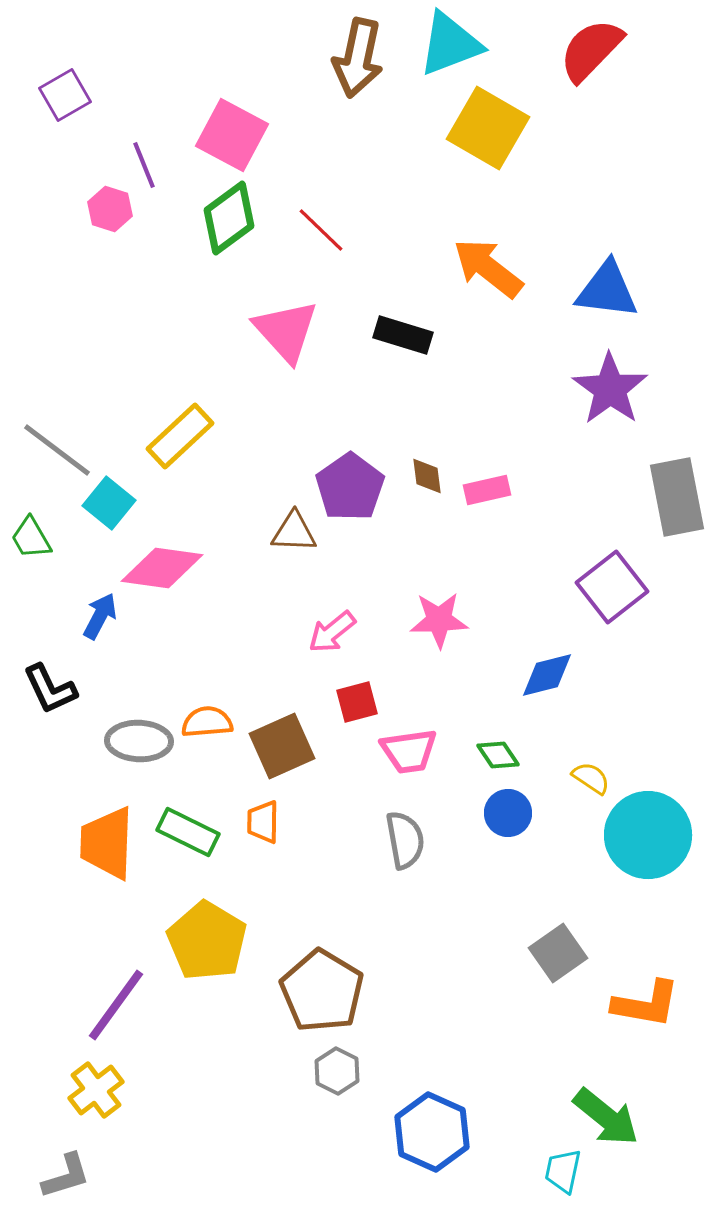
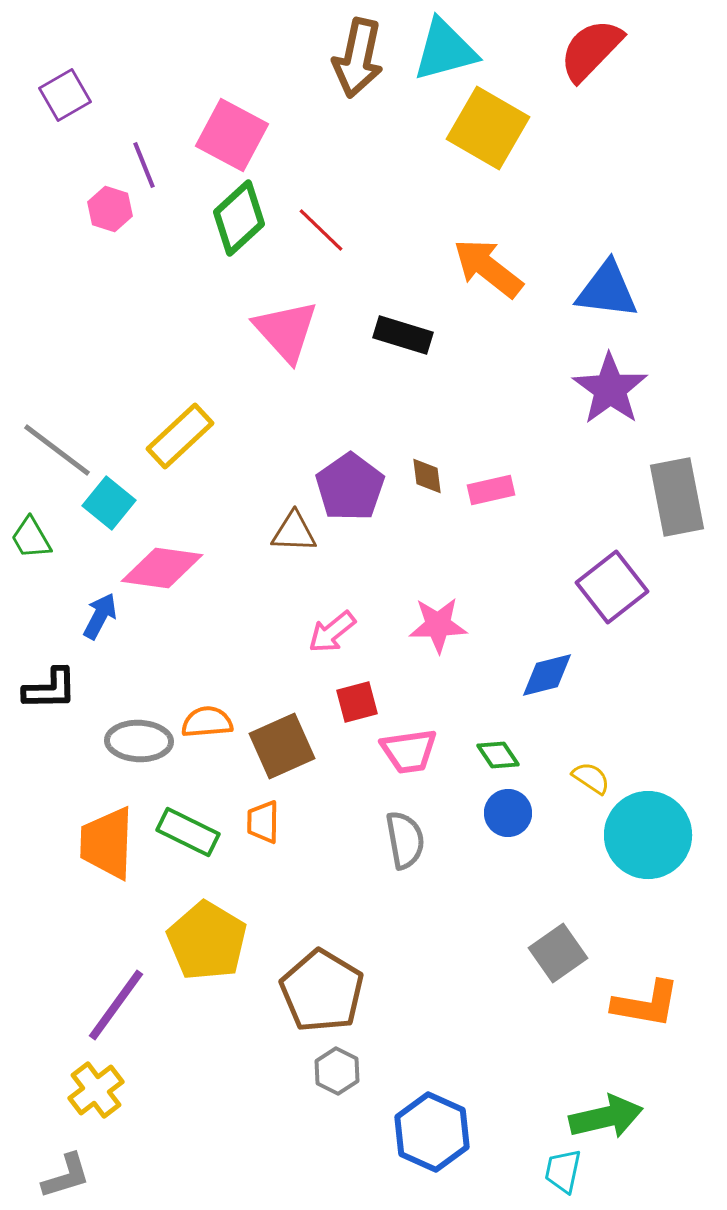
cyan triangle at (450, 44): moved 5 px left, 6 px down; rotated 6 degrees clockwise
green diamond at (229, 218): moved 10 px right; rotated 6 degrees counterclockwise
pink rectangle at (487, 490): moved 4 px right
pink star at (439, 620): moved 1 px left, 5 px down
black L-shape at (50, 689): rotated 66 degrees counterclockwise
green arrow at (606, 1117): rotated 52 degrees counterclockwise
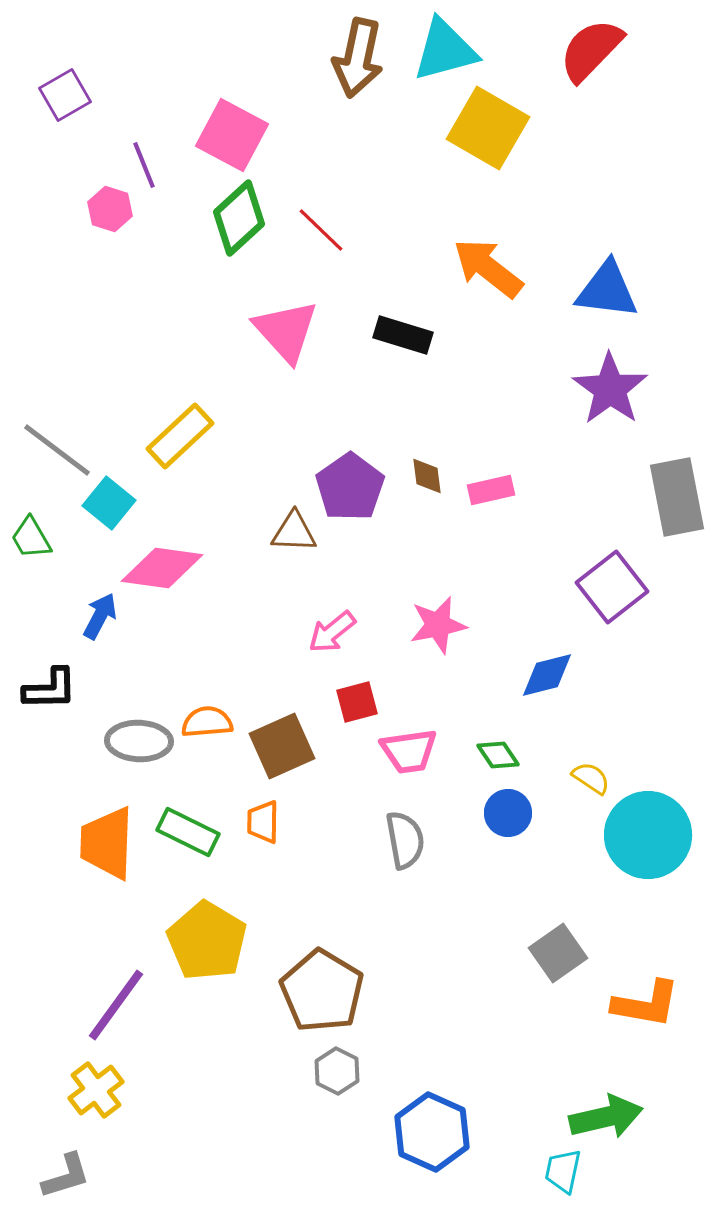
pink star at (438, 625): rotated 10 degrees counterclockwise
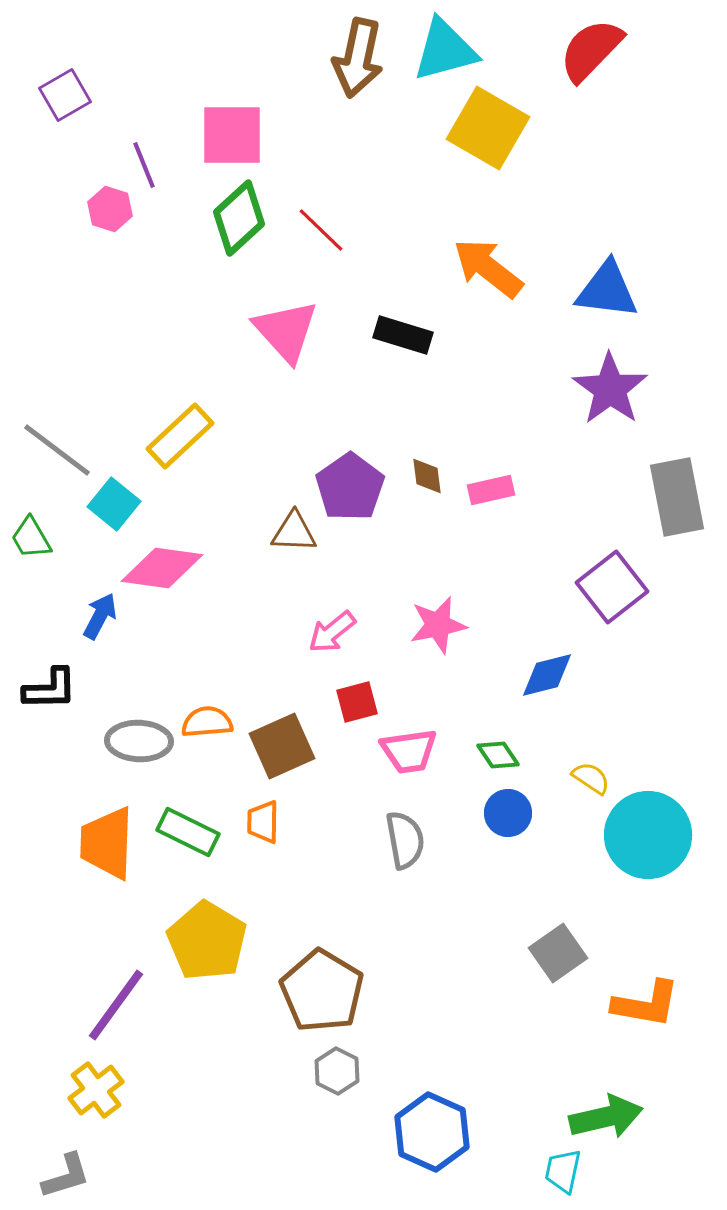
pink square at (232, 135): rotated 28 degrees counterclockwise
cyan square at (109, 503): moved 5 px right, 1 px down
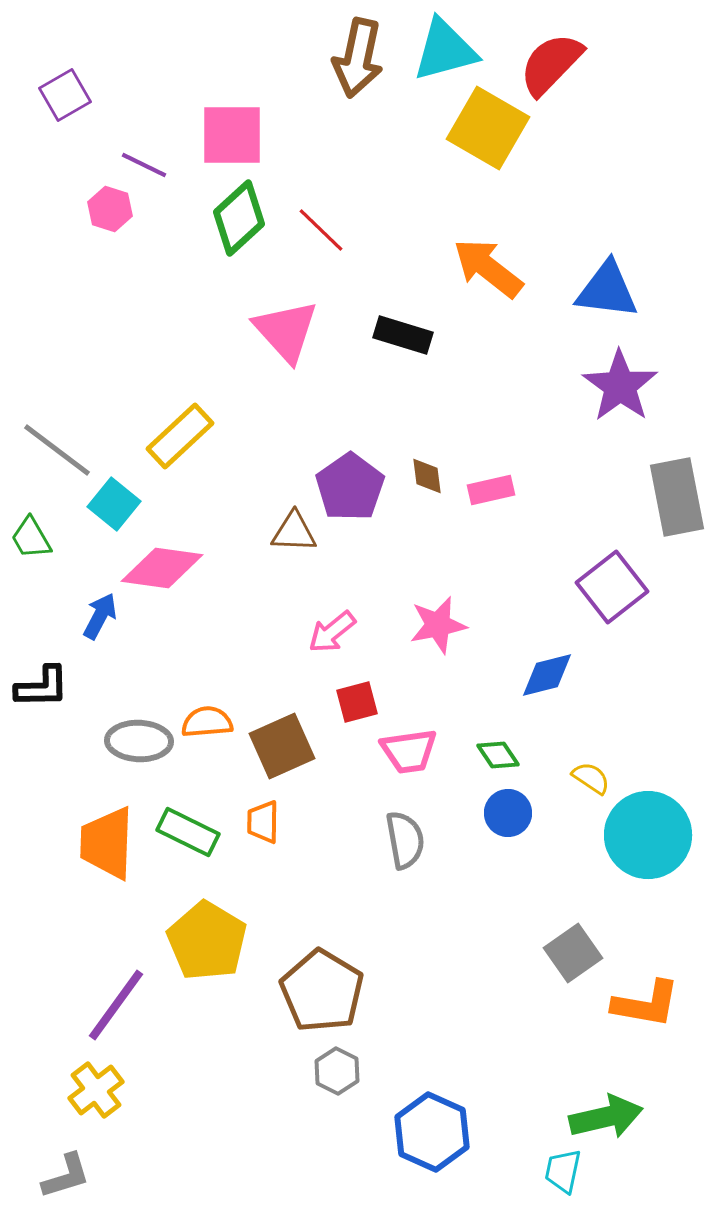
red semicircle at (591, 50): moved 40 px left, 14 px down
purple line at (144, 165): rotated 42 degrees counterclockwise
purple star at (610, 389): moved 10 px right, 3 px up
black L-shape at (50, 689): moved 8 px left, 2 px up
gray square at (558, 953): moved 15 px right
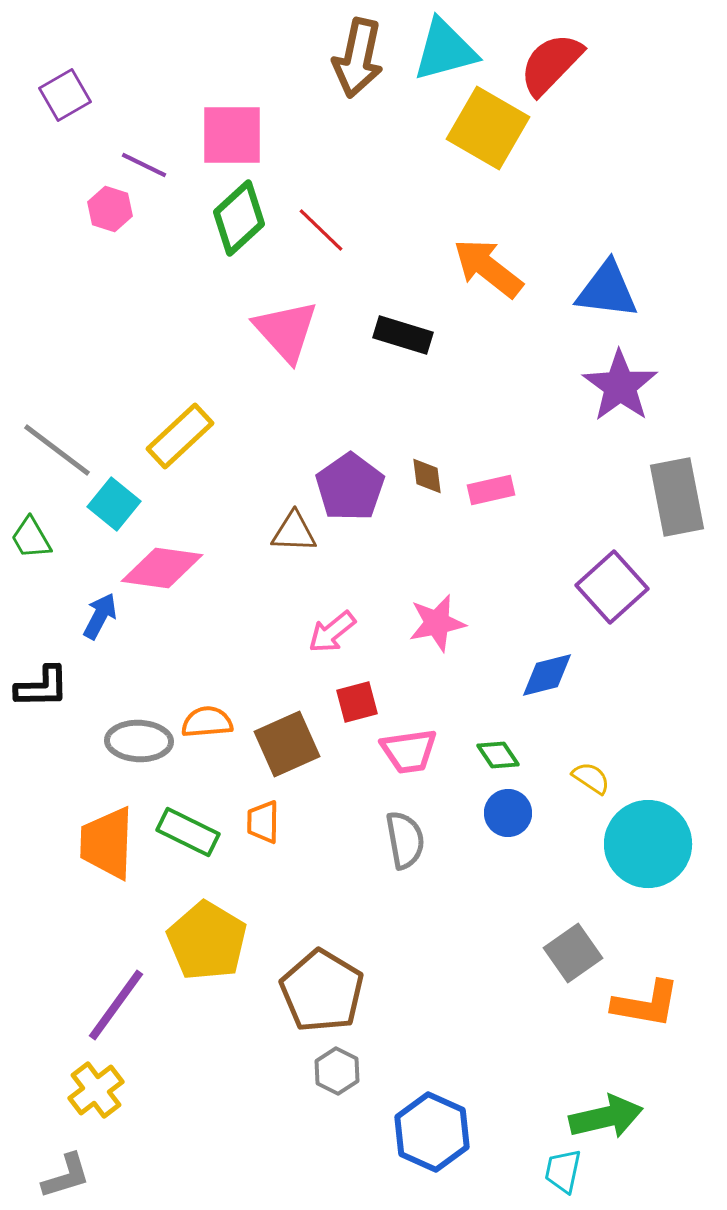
purple square at (612, 587): rotated 4 degrees counterclockwise
pink star at (438, 625): moved 1 px left, 2 px up
brown square at (282, 746): moved 5 px right, 2 px up
cyan circle at (648, 835): moved 9 px down
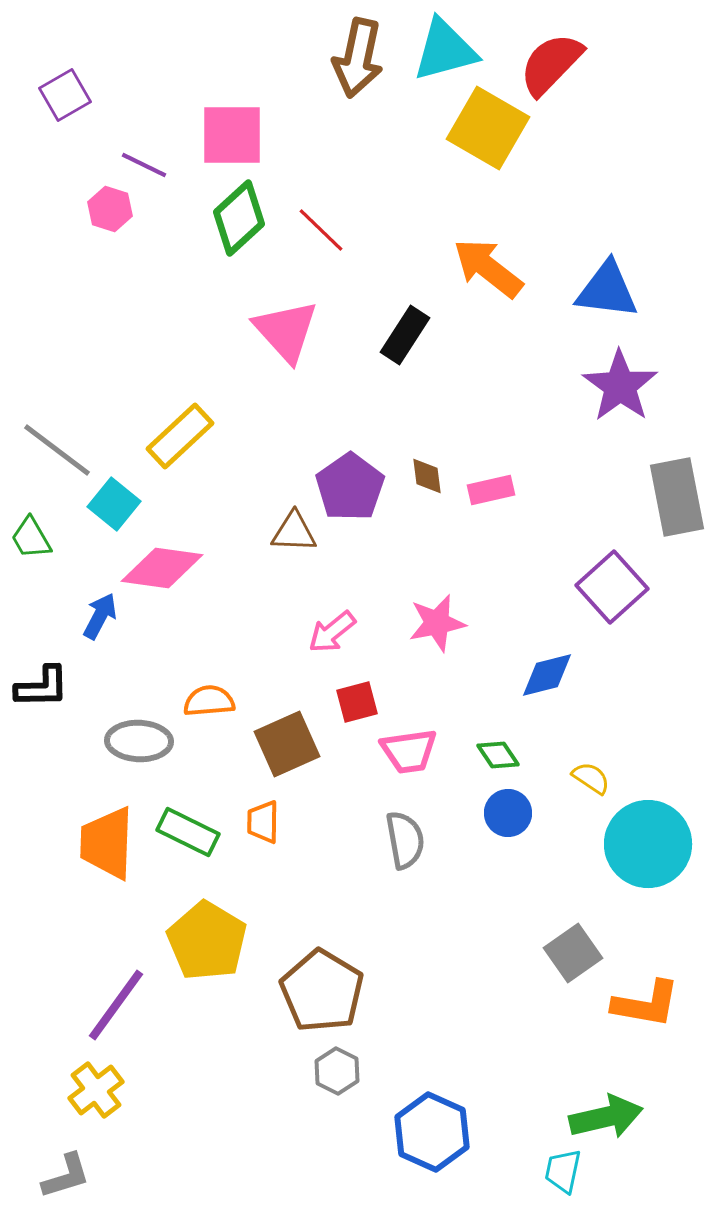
black rectangle at (403, 335): moved 2 px right; rotated 74 degrees counterclockwise
orange semicircle at (207, 722): moved 2 px right, 21 px up
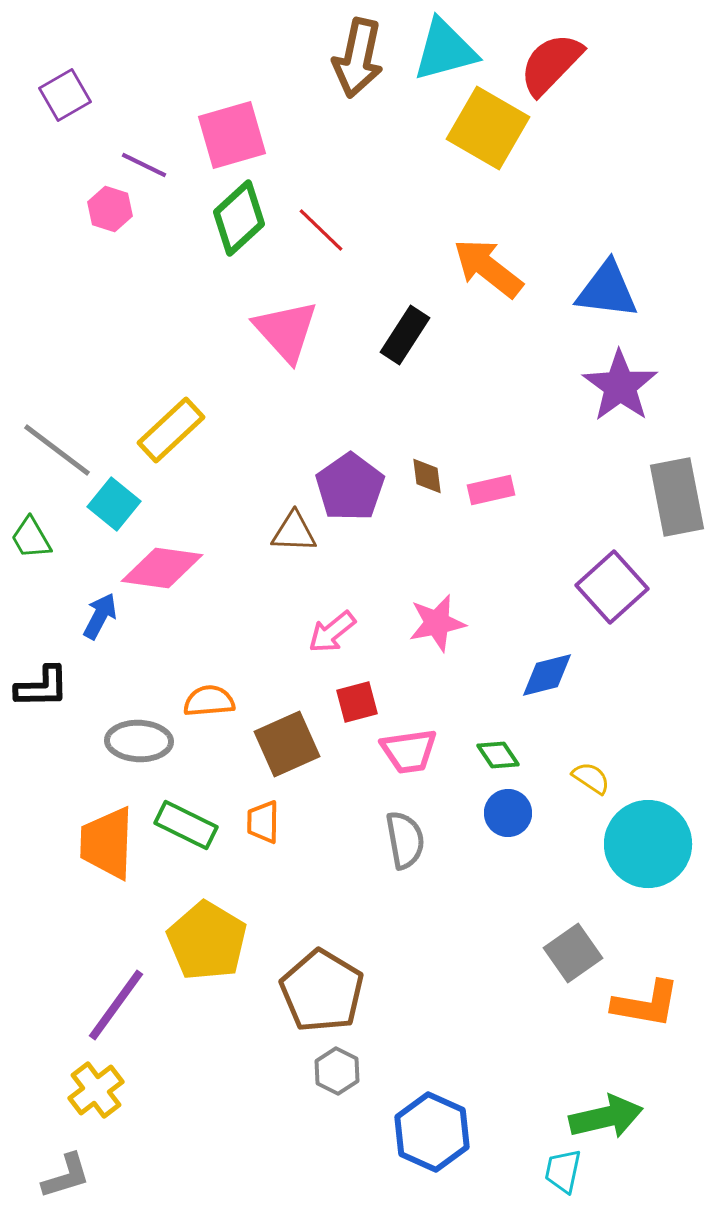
pink square at (232, 135): rotated 16 degrees counterclockwise
yellow rectangle at (180, 436): moved 9 px left, 6 px up
green rectangle at (188, 832): moved 2 px left, 7 px up
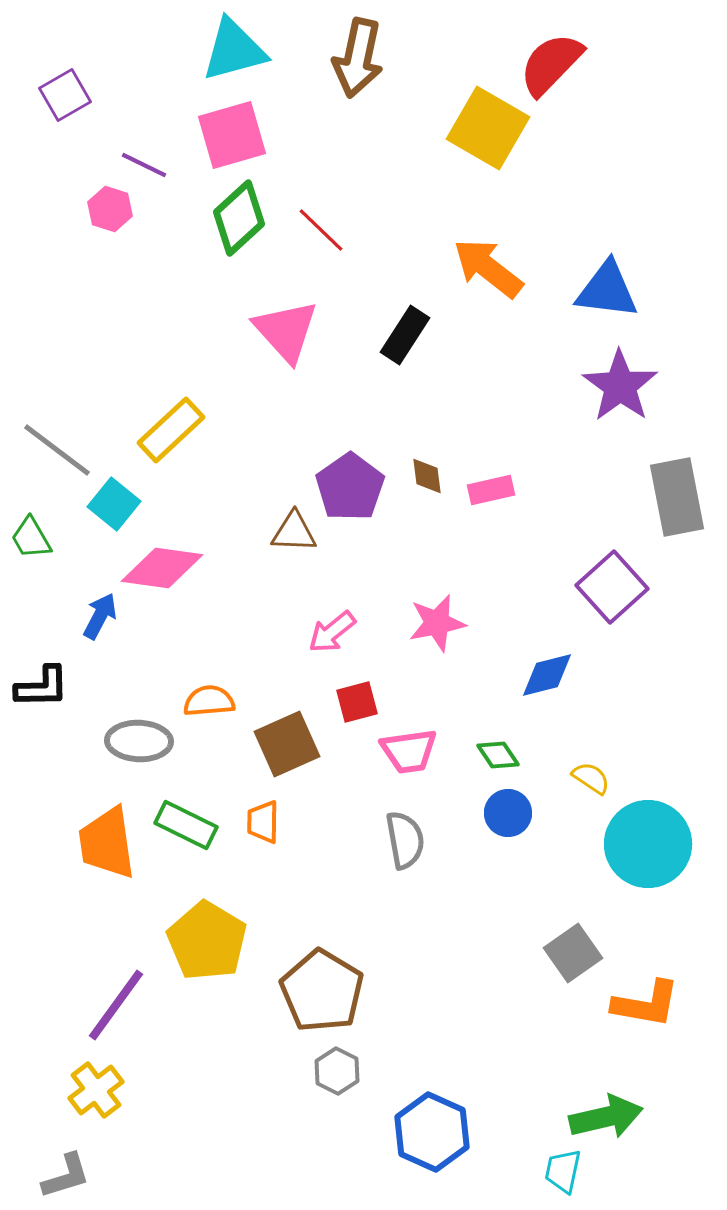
cyan triangle at (445, 50): moved 211 px left
orange trapezoid at (107, 843): rotated 10 degrees counterclockwise
